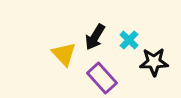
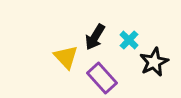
yellow triangle: moved 2 px right, 3 px down
black star: rotated 24 degrees counterclockwise
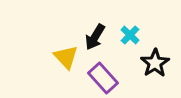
cyan cross: moved 1 px right, 5 px up
black star: moved 1 px right, 1 px down; rotated 8 degrees counterclockwise
purple rectangle: moved 1 px right
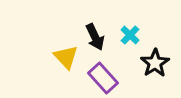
black arrow: rotated 56 degrees counterclockwise
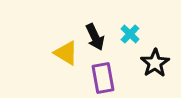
cyan cross: moved 1 px up
yellow triangle: moved 4 px up; rotated 16 degrees counterclockwise
purple rectangle: rotated 32 degrees clockwise
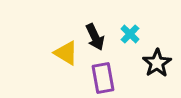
black star: moved 2 px right
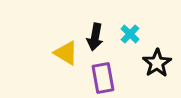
black arrow: rotated 36 degrees clockwise
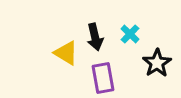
black arrow: rotated 24 degrees counterclockwise
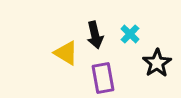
black arrow: moved 2 px up
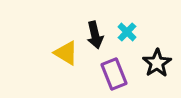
cyan cross: moved 3 px left, 2 px up
purple rectangle: moved 11 px right, 4 px up; rotated 12 degrees counterclockwise
